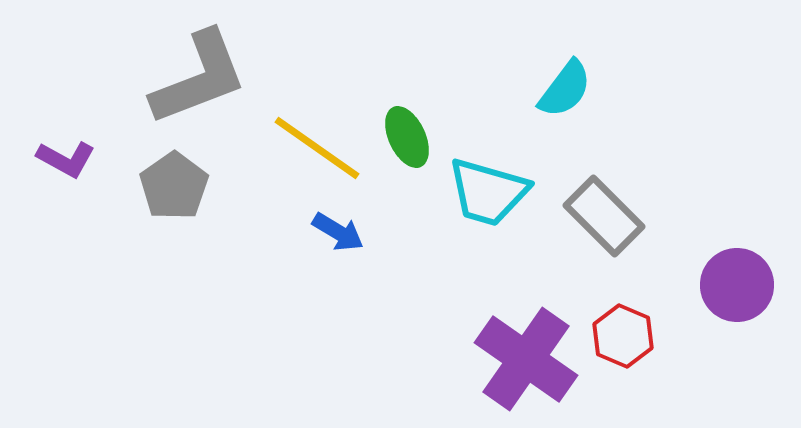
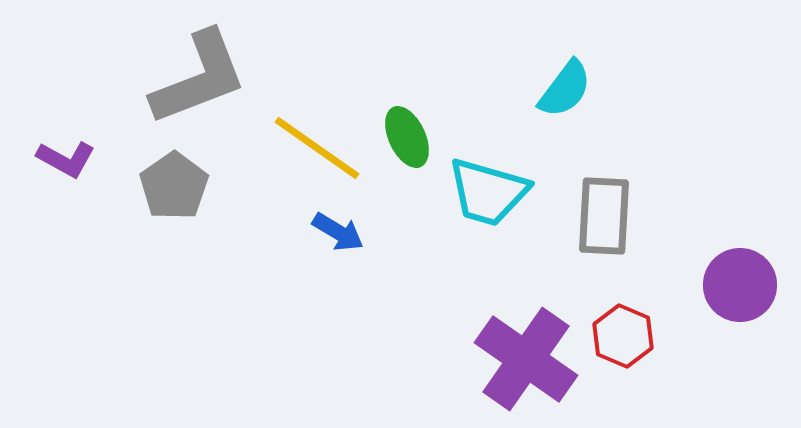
gray rectangle: rotated 48 degrees clockwise
purple circle: moved 3 px right
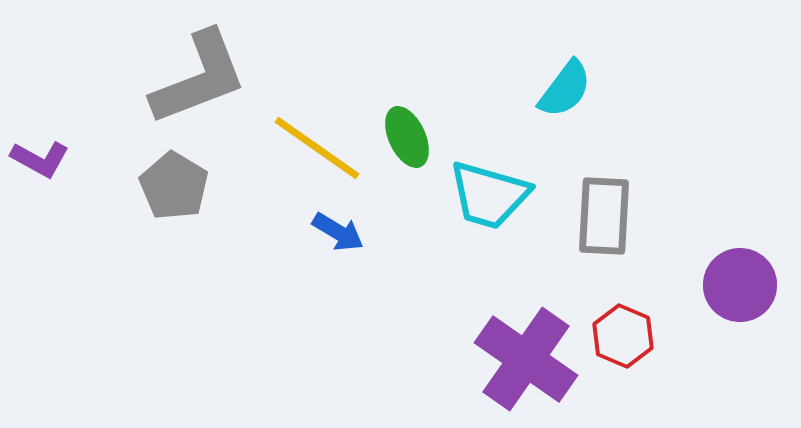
purple L-shape: moved 26 px left
gray pentagon: rotated 6 degrees counterclockwise
cyan trapezoid: moved 1 px right, 3 px down
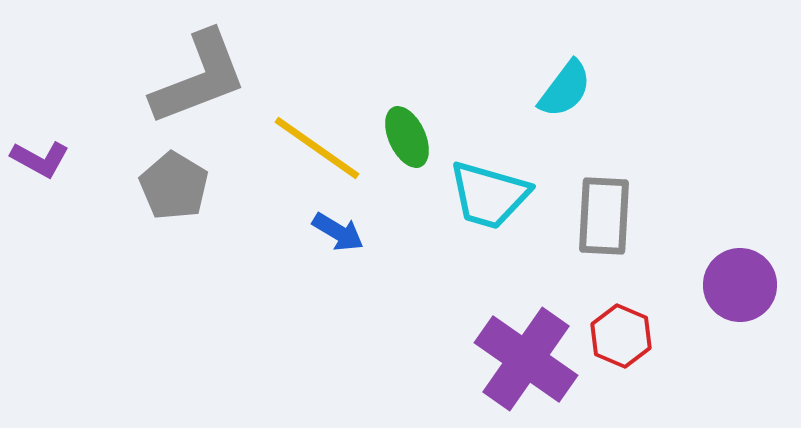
red hexagon: moved 2 px left
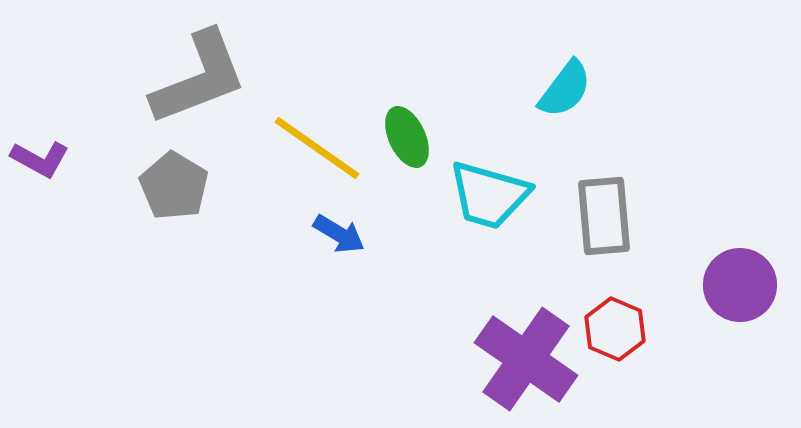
gray rectangle: rotated 8 degrees counterclockwise
blue arrow: moved 1 px right, 2 px down
red hexagon: moved 6 px left, 7 px up
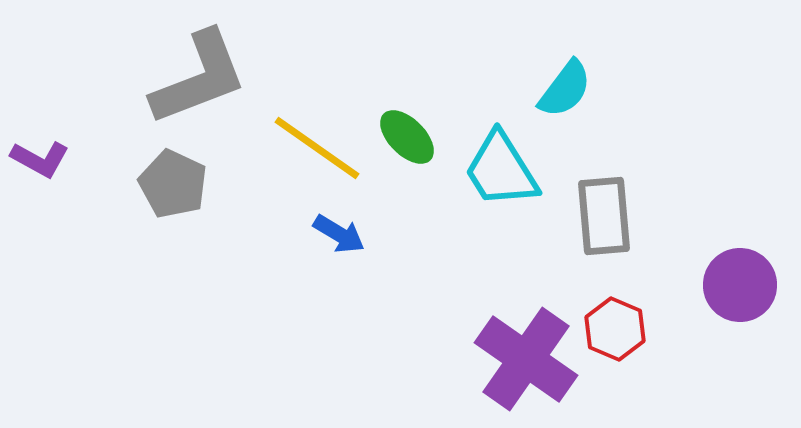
green ellipse: rotated 20 degrees counterclockwise
gray pentagon: moved 1 px left, 2 px up; rotated 6 degrees counterclockwise
cyan trapezoid: moved 12 px right, 25 px up; rotated 42 degrees clockwise
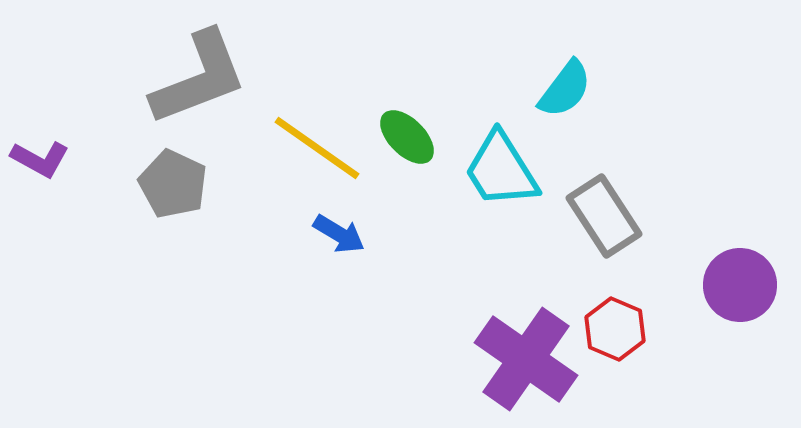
gray rectangle: rotated 28 degrees counterclockwise
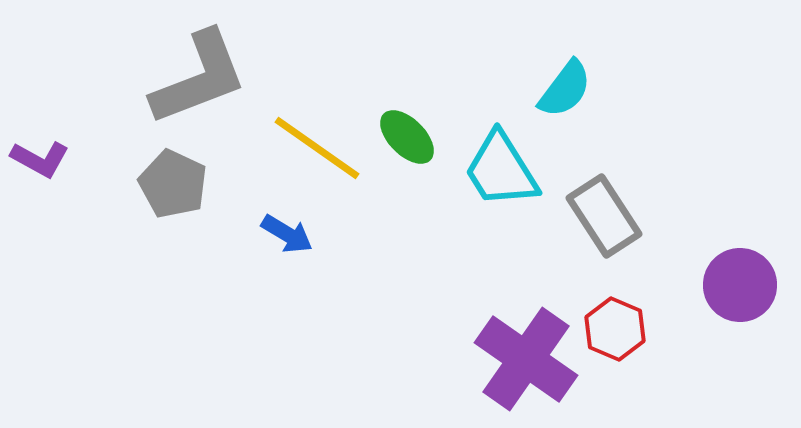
blue arrow: moved 52 px left
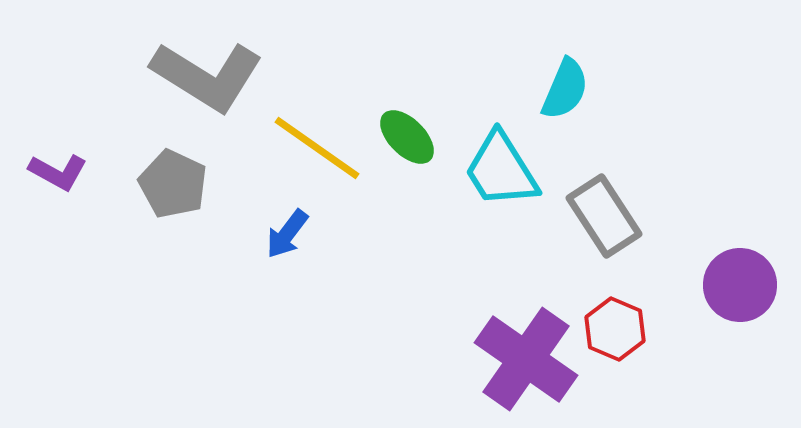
gray L-shape: moved 8 px right, 2 px up; rotated 53 degrees clockwise
cyan semicircle: rotated 14 degrees counterclockwise
purple L-shape: moved 18 px right, 13 px down
blue arrow: rotated 96 degrees clockwise
